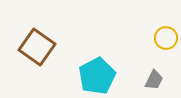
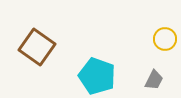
yellow circle: moved 1 px left, 1 px down
cyan pentagon: rotated 24 degrees counterclockwise
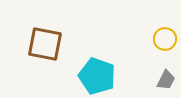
brown square: moved 8 px right, 3 px up; rotated 24 degrees counterclockwise
gray trapezoid: moved 12 px right
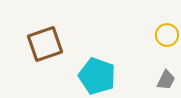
yellow circle: moved 2 px right, 4 px up
brown square: rotated 30 degrees counterclockwise
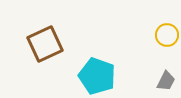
brown square: rotated 6 degrees counterclockwise
gray trapezoid: moved 1 px down
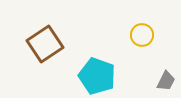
yellow circle: moved 25 px left
brown square: rotated 9 degrees counterclockwise
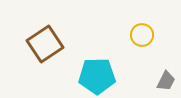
cyan pentagon: rotated 21 degrees counterclockwise
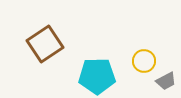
yellow circle: moved 2 px right, 26 px down
gray trapezoid: rotated 35 degrees clockwise
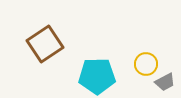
yellow circle: moved 2 px right, 3 px down
gray trapezoid: moved 1 px left, 1 px down
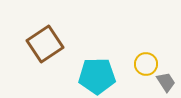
gray trapezoid: moved 1 px right; rotated 95 degrees counterclockwise
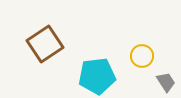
yellow circle: moved 4 px left, 8 px up
cyan pentagon: rotated 6 degrees counterclockwise
